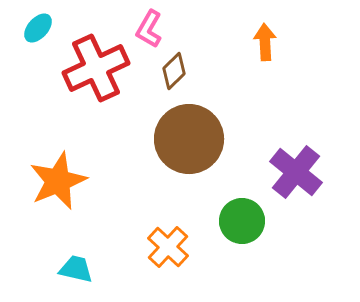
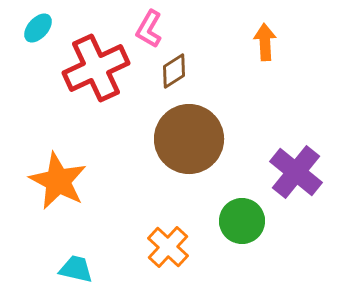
brown diamond: rotated 12 degrees clockwise
orange star: rotated 22 degrees counterclockwise
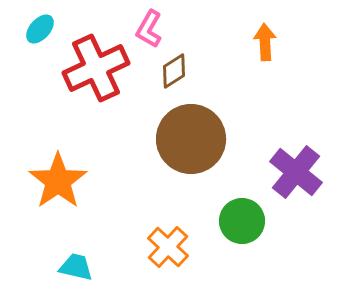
cyan ellipse: moved 2 px right, 1 px down
brown circle: moved 2 px right
orange star: rotated 10 degrees clockwise
cyan trapezoid: moved 2 px up
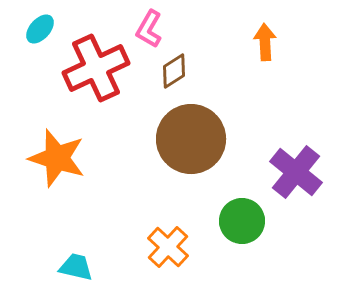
orange star: moved 1 px left, 23 px up; rotated 20 degrees counterclockwise
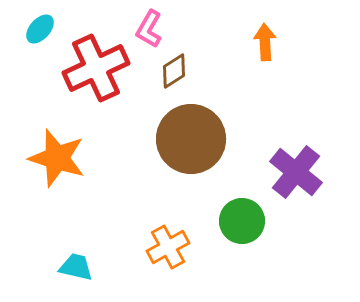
orange cross: rotated 18 degrees clockwise
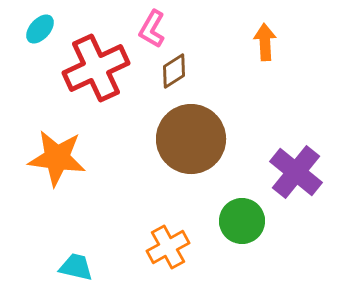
pink L-shape: moved 3 px right
orange star: rotated 10 degrees counterclockwise
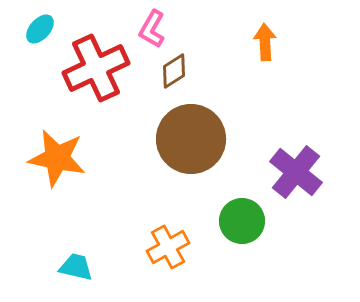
orange star: rotated 4 degrees clockwise
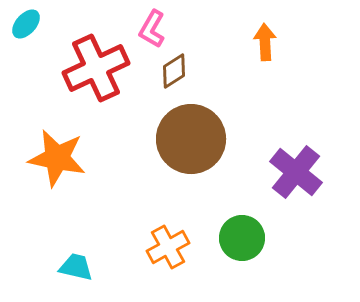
cyan ellipse: moved 14 px left, 5 px up
green circle: moved 17 px down
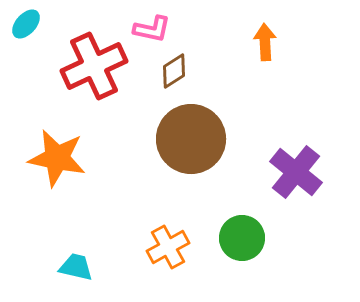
pink L-shape: rotated 108 degrees counterclockwise
red cross: moved 2 px left, 2 px up
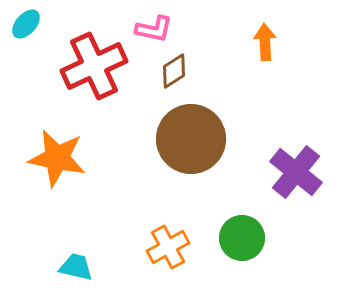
pink L-shape: moved 2 px right
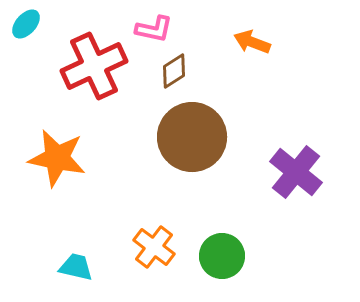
orange arrow: moved 13 px left; rotated 66 degrees counterclockwise
brown circle: moved 1 px right, 2 px up
green circle: moved 20 px left, 18 px down
orange cross: moved 14 px left; rotated 24 degrees counterclockwise
